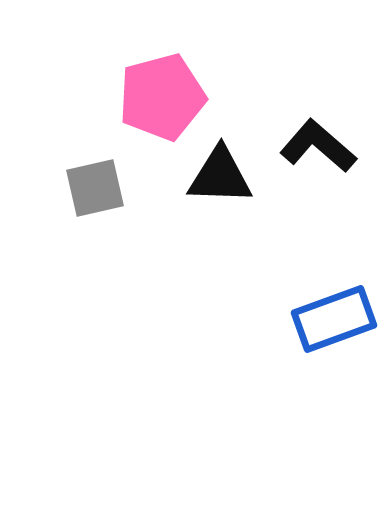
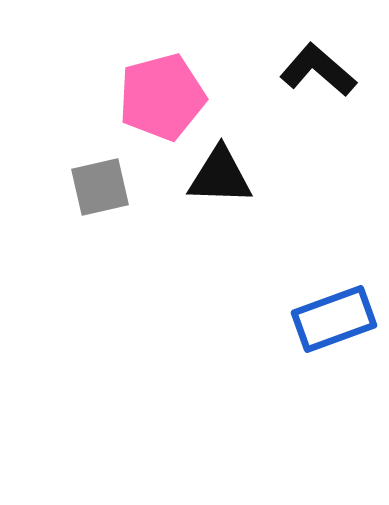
black L-shape: moved 76 px up
gray square: moved 5 px right, 1 px up
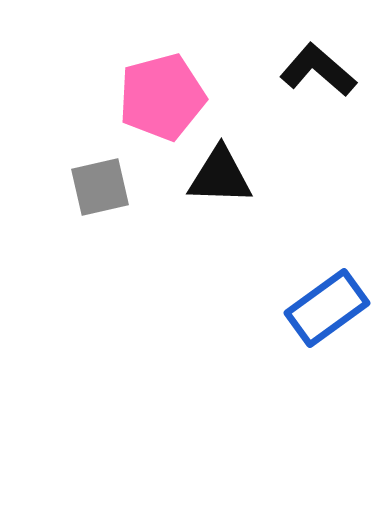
blue rectangle: moved 7 px left, 11 px up; rotated 16 degrees counterclockwise
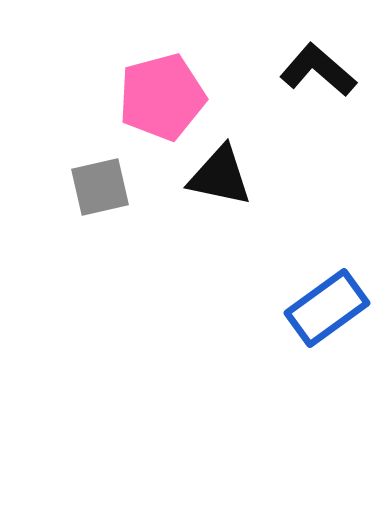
black triangle: rotated 10 degrees clockwise
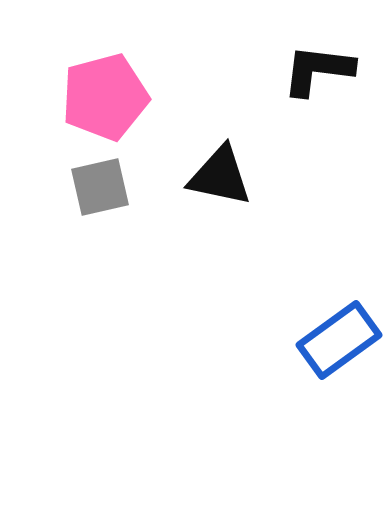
black L-shape: rotated 34 degrees counterclockwise
pink pentagon: moved 57 px left
blue rectangle: moved 12 px right, 32 px down
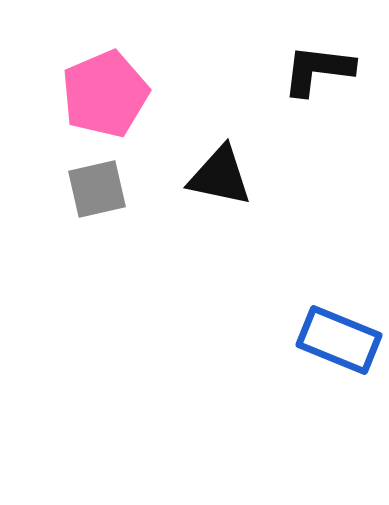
pink pentagon: moved 3 px up; rotated 8 degrees counterclockwise
gray square: moved 3 px left, 2 px down
blue rectangle: rotated 58 degrees clockwise
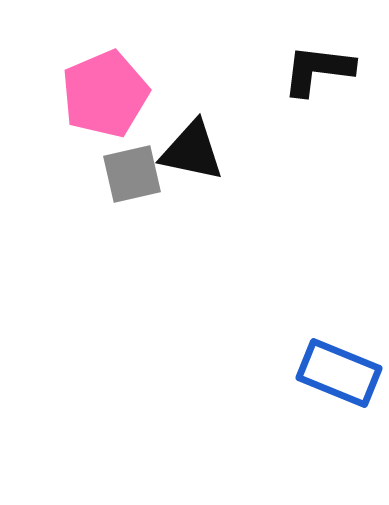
black triangle: moved 28 px left, 25 px up
gray square: moved 35 px right, 15 px up
blue rectangle: moved 33 px down
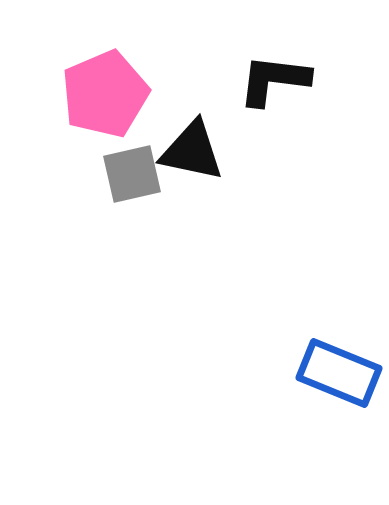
black L-shape: moved 44 px left, 10 px down
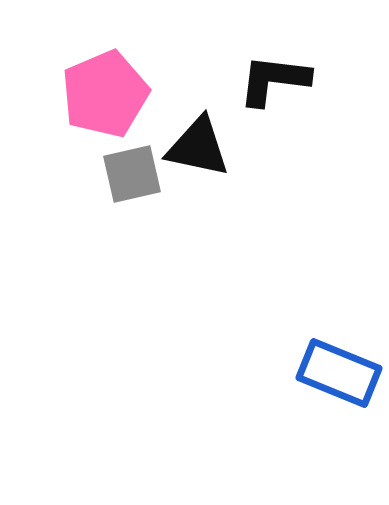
black triangle: moved 6 px right, 4 px up
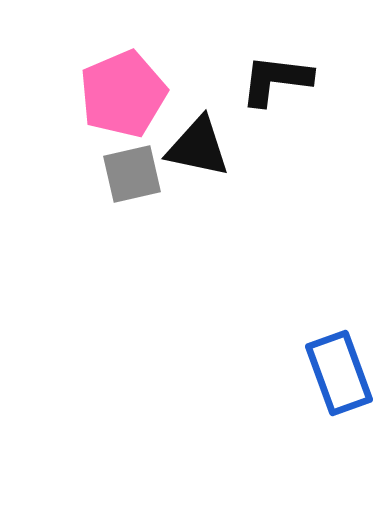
black L-shape: moved 2 px right
pink pentagon: moved 18 px right
blue rectangle: rotated 48 degrees clockwise
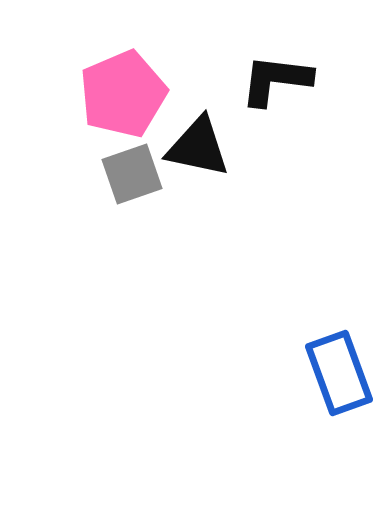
gray square: rotated 6 degrees counterclockwise
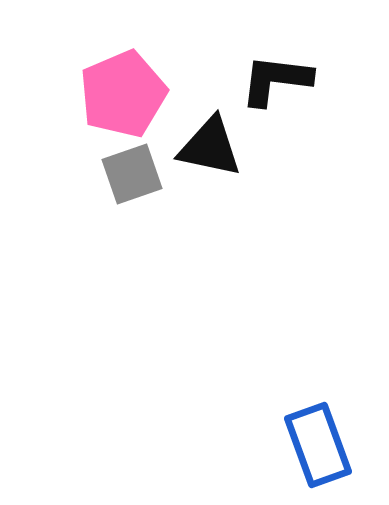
black triangle: moved 12 px right
blue rectangle: moved 21 px left, 72 px down
